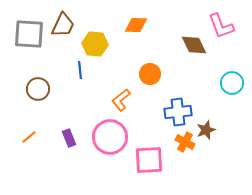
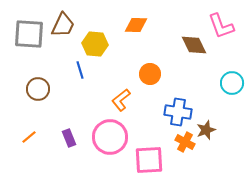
blue line: rotated 12 degrees counterclockwise
blue cross: rotated 16 degrees clockwise
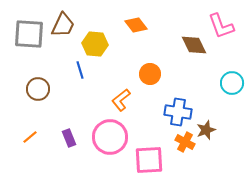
orange diamond: rotated 50 degrees clockwise
orange line: moved 1 px right
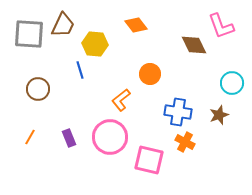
brown star: moved 13 px right, 15 px up
orange line: rotated 21 degrees counterclockwise
pink square: rotated 16 degrees clockwise
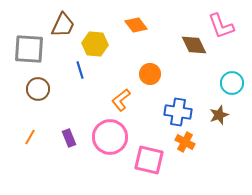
gray square: moved 15 px down
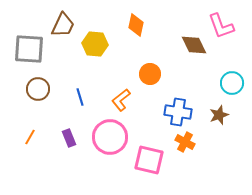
orange diamond: rotated 50 degrees clockwise
blue line: moved 27 px down
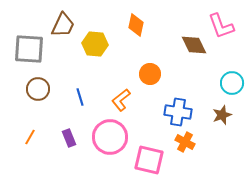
brown star: moved 3 px right
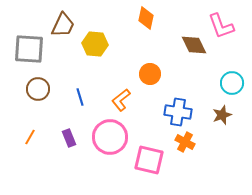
orange diamond: moved 10 px right, 7 px up
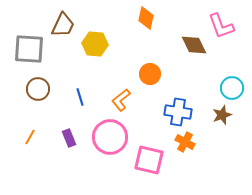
cyan circle: moved 5 px down
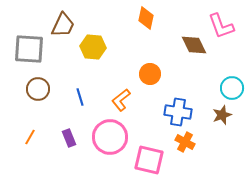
yellow hexagon: moved 2 px left, 3 px down
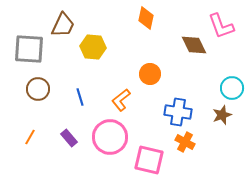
purple rectangle: rotated 18 degrees counterclockwise
